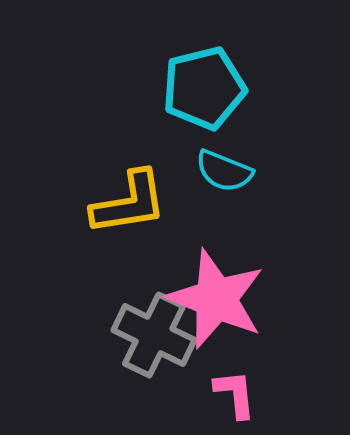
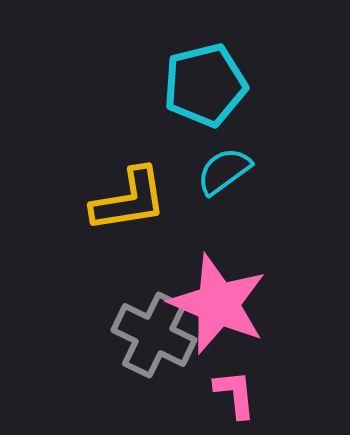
cyan pentagon: moved 1 px right, 3 px up
cyan semicircle: rotated 122 degrees clockwise
yellow L-shape: moved 3 px up
pink star: moved 2 px right, 5 px down
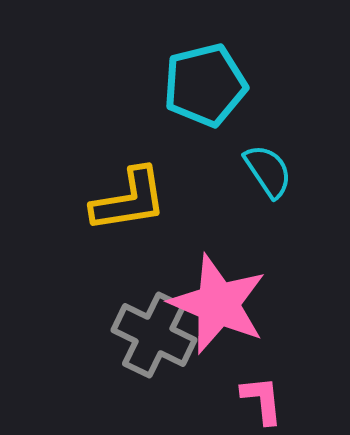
cyan semicircle: moved 44 px right; rotated 92 degrees clockwise
pink L-shape: moved 27 px right, 6 px down
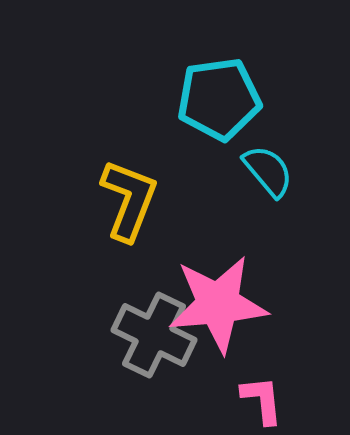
cyan pentagon: moved 14 px right, 14 px down; rotated 6 degrees clockwise
cyan semicircle: rotated 6 degrees counterclockwise
yellow L-shape: rotated 60 degrees counterclockwise
pink star: rotated 28 degrees counterclockwise
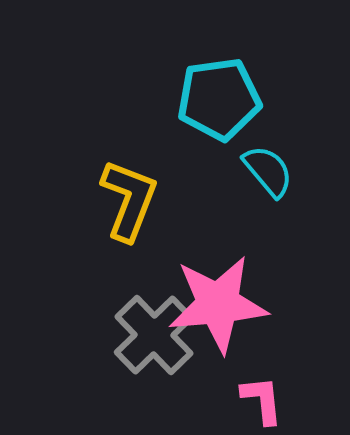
gray cross: rotated 20 degrees clockwise
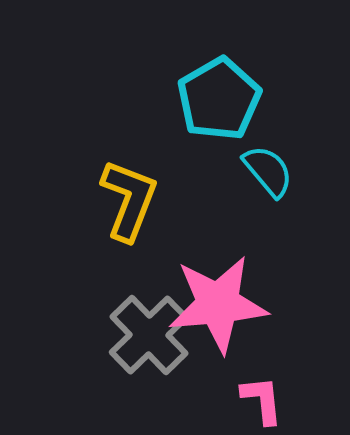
cyan pentagon: rotated 22 degrees counterclockwise
gray cross: moved 5 px left
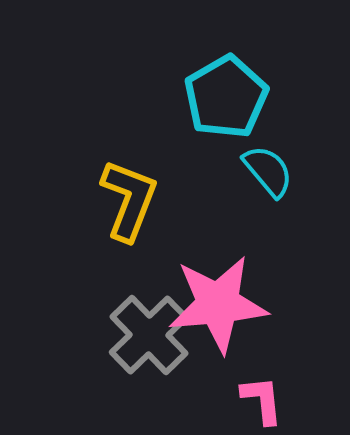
cyan pentagon: moved 7 px right, 2 px up
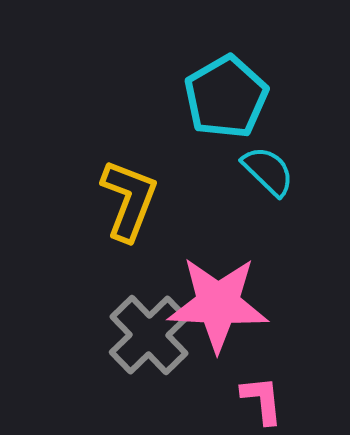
cyan semicircle: rotated 6 degrees counterclockwise
pink star: rotated 8 degrees clockwise
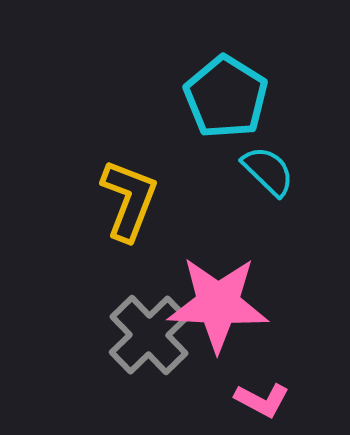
cyan pentagon: rotated 10 degrees counterclockwise
pink L-shape: rotated 124 degrees clockwise
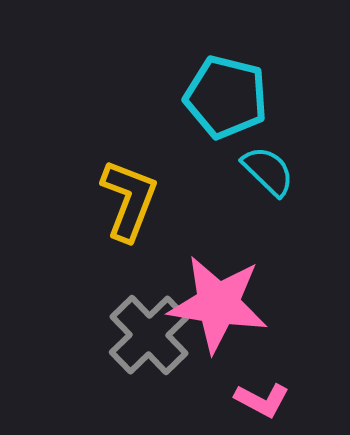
cyan pentagon: rotated 18 degrees counterclockwise
pink star: rotated 6 degrees clockwise
